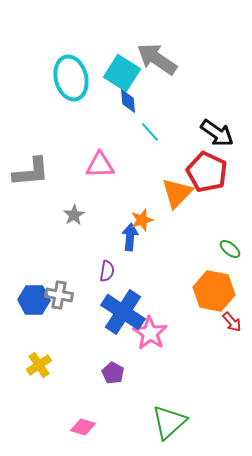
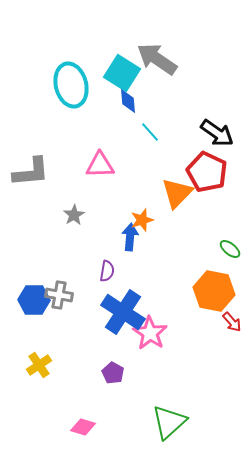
cyan ellipse: moved 7 px down
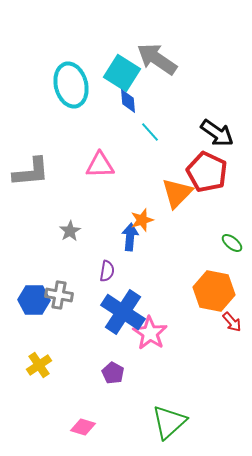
gray star: moved 4 px left, 16 px down
green ellipse: moved 2 px right, 6 px up
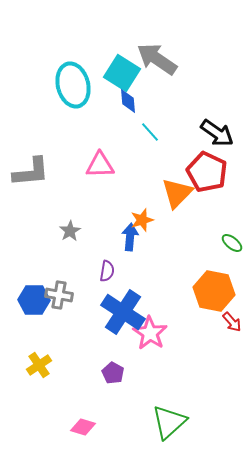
cyan ellipse: moved 2 px right
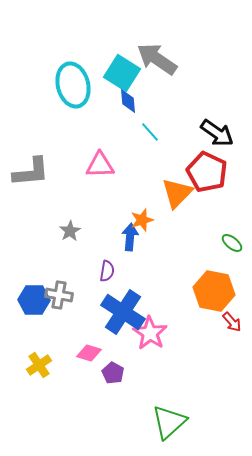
pink diamond: moved 6 px right, 74 px up
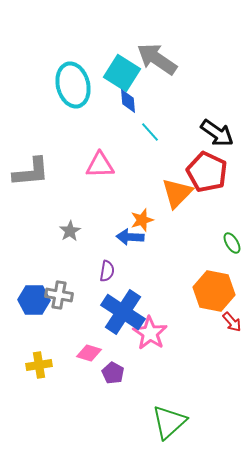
blue arrow: rotated 92 degrees counterclockwise
green ellipse: rotated 20 degrees clockwise
yellow cross: rotated 25 degrees clockwise
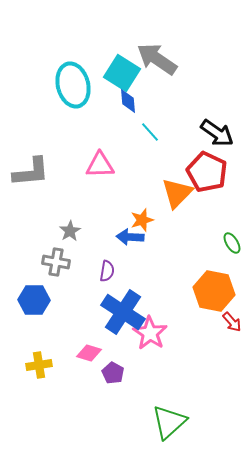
gray cross: moved 3 px left, 33 px up
